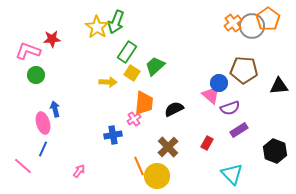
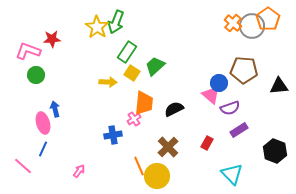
orange cross: rotated 12 degrees counterclockwise
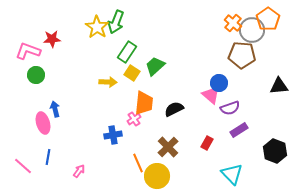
gray circle: moved 4 px down
brown pentagon: moved 2 px left, 15 px up
blue line: moved 5 px right, 8 px down; rotated 14 degrees counterclockwise
orange line: moved 1 px left, 3 px up
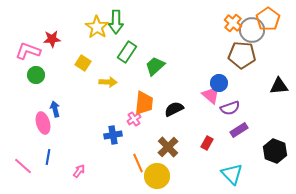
green arrow: rotated 20 degrees counterclockwise
yellow square: moved 49 px left, 10 px up
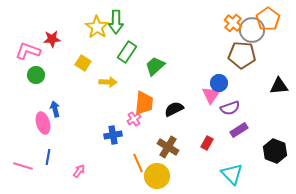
pink triangle: rotated 24 degrees clockwise
brown cross: rotated 15 degrees counterclockwise
pink line: rotated 24 degrees counterclockwise
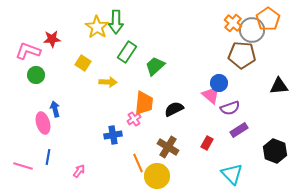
pink triangle: rotated 24 degrees counterclockwise
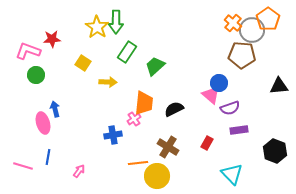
purple rectangle: rotated 24 degrees clockwise
orange line: rotated 72 degrees counterclockwise
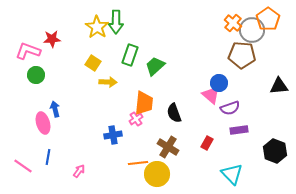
green rectangle: moved 3 px right, 3 px down; rotated 15 degrees counterclockwise
yellow square: moved 10 px right
black semicircle: moved 4 px down; rotated 84 degrees counterclockwise
pink cross: moved 2 px right
pink line: rotated 18 degrees clockwise
yellow circle: moved 2 px up
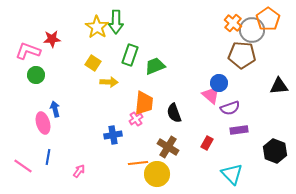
green trapezoid: rotated 20 degrees clockwise
yellow arrow: moved 1 px right
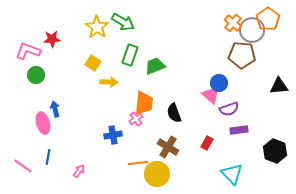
green arrow: moved 7 px right; rotated 60 degrees counterclockwise
purple semicircle: moved 1 px left, 1 px down
